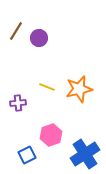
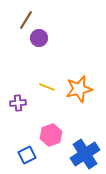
brown line: moved 10 px right, 11 px up
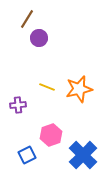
brown line: moved 1 px right, 1 px up
purple cross: moved 2 px down
blue cross: moved 2 px left, 1 px down; rotated 12 degrees counterclockwise
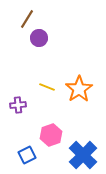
orange star: rotated 20 degrees counterclockwise
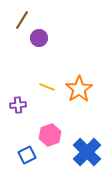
brown line: moved 5 px left, 1 px down
pink hexagon: moved 1 px left
blue cross: moved 4 px right, 3 px up
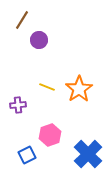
purple circle: moved 2 px down
blue cross: moved 1 px right, 2 px down
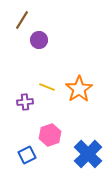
purple cross: moved 7 px right, 3 px up
